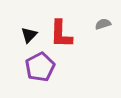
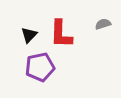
purple pentagon: rotated 16 degrees clockwise
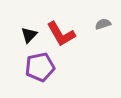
red L-shape: rotated 32 degrees counterclockwise
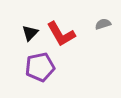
black triangle: moved 1 px right, 2 px up
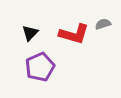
red L-shape: moved 13 px right; rotated 44 degrees counterclockwise
purple pentagon: rotated 12 degrees counterclockwise
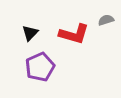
gray semicircle: moved 3 px right, 4 px up
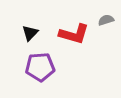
purple pentagon: rotated 20 degrees clockwise
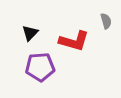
gray semicircle: moved 1 px down; rotated 91 degrees clockwise
red L-shape: moved 7 px down
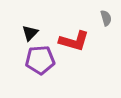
gray semicircle: moved 3 px up
purple pentagon: moved 7 px up
